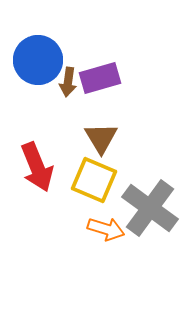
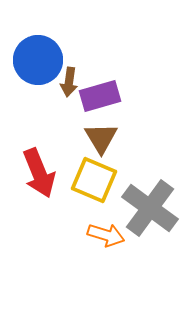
purple rectangle: moved 18 px down
brown arrow: moved 1 px right
red arrow: moved 2 px right, 6 px down
orange arrow: moved 6 px down
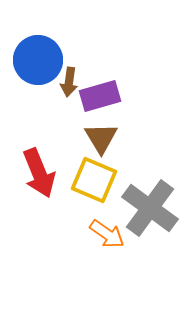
orange arrow: moved 1 px right, 1 px up; rotated 18 degrees clockwise
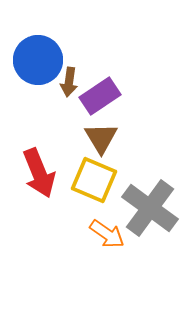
purple rectangle: rotated 18 degrees counterclockwise
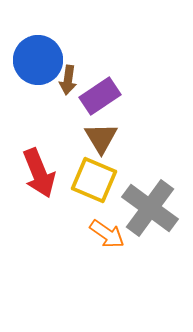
brown arrow: moved 1 px left, 2 px up
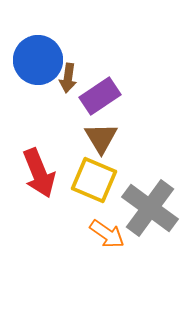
brown arrow: moved 2 px up
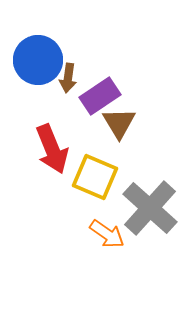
brown triangle: moved 18 px right, 15 px up
red arrow: moved 13 px right, 24 px up
yellow square: moved 1 px right, 3 px up
gray cross: rotated 6 degrees clockwise
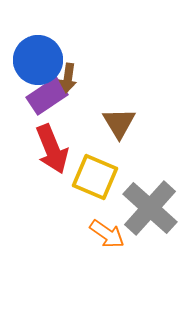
purple rectangle: moved 53 px left
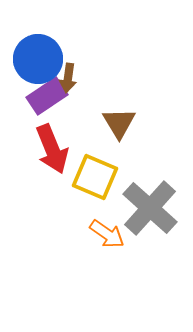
blue circle: moved 1 px up
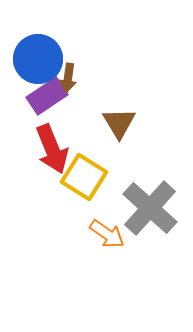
yellow square: moved 11 px left; rotated 9 degrees clockwise
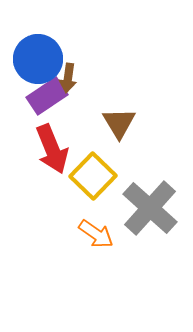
yellow square: moved 9 px right, 1 px up; rotated 12 degrees clockwise
orange arrow: moved 11 px left
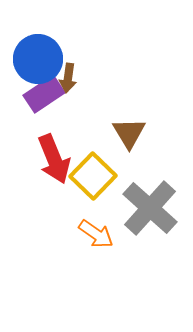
purple rectangle: moved 3 px left, 2 px up
brown triangle: moved 10 px right, 10 px down
red arrow: moved 2 px right, 10 px down
